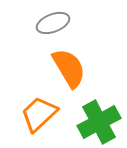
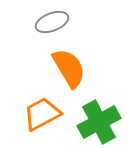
gray ellipse: moved 1 px left, 1 px up
orange trapezoid: moved 3 px right; rotated 15 degrees clockwise
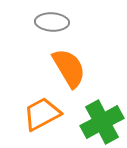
gray ellipse: rotated 24 degrees clockwise
green cross: moved 3 px right
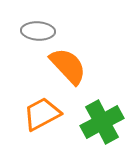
gray ellipse: moved 14 px left, 9 px down
orange semicircle: moved 1 px left, 2 px up; rotated 12 degrees counterclockwise
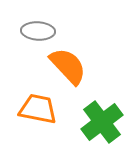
orange trapezoid: moved 4 px left, 5 px up; rotated 39 degrees clockwise
green cross: rotated 9 degrees counterclockwise
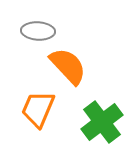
orange trapezoid: rotated 78 degrees counterclockwise
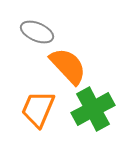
gray ellipse: moved 1 px left, 1 px down; rotated 20 degrees clockwise
green cross: moved 9 px left, 13 px up; rotated 9 degrees clockwise
